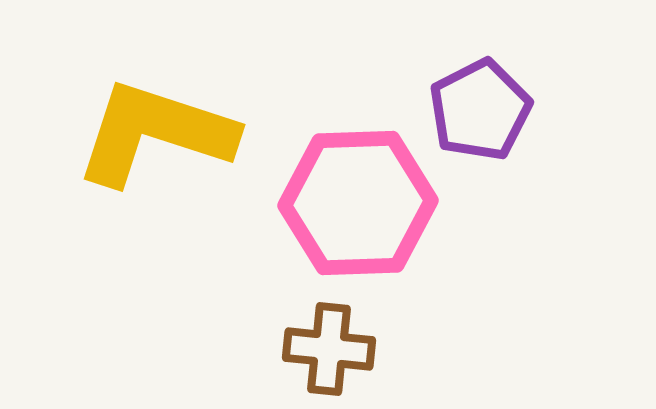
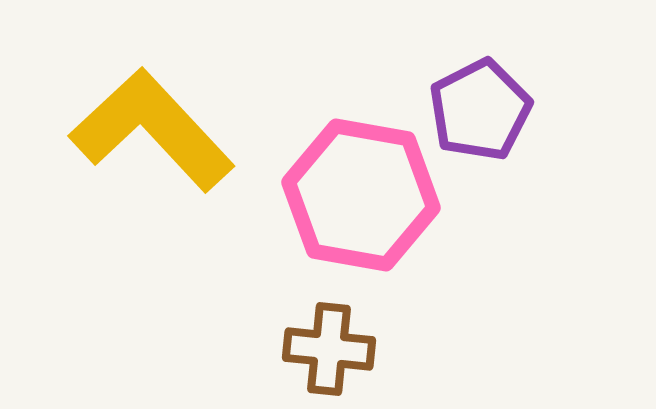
yellow L-shape: moved 3 px left, 3 px up; rotated 29 degrees clockwise
pink hexagon: moved 3 px right, 8 px up; rotated 12 degrees clockwise
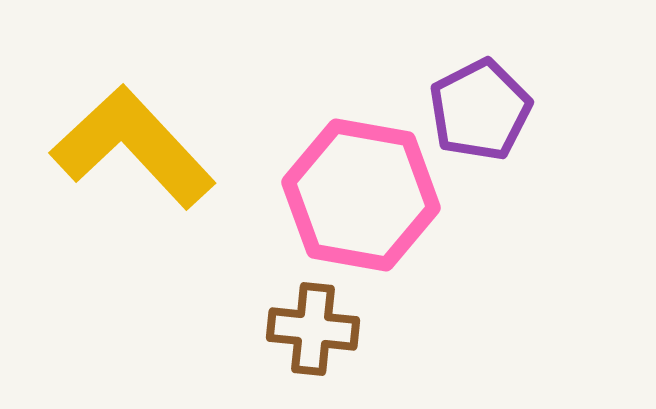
yellow L-shape: moved 19 px left, 17 px down
brown cross: moved 16 px left, 20 px up
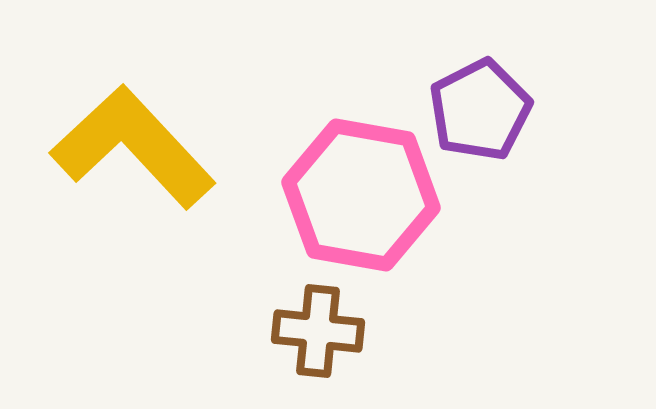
brown cross: moved 5 px right, 2 px down
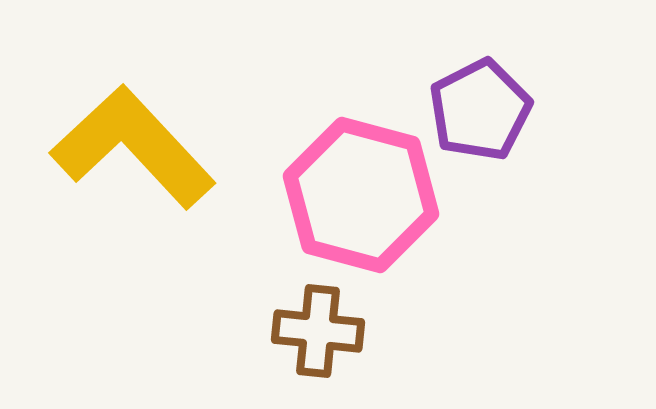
pink hexagon: rotated 5 degrees clockwise
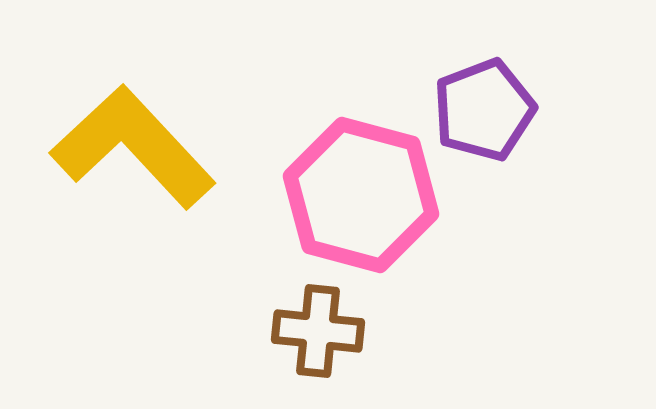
purple pentagon: moved 4 px right; rotated 6 degrees clockwise
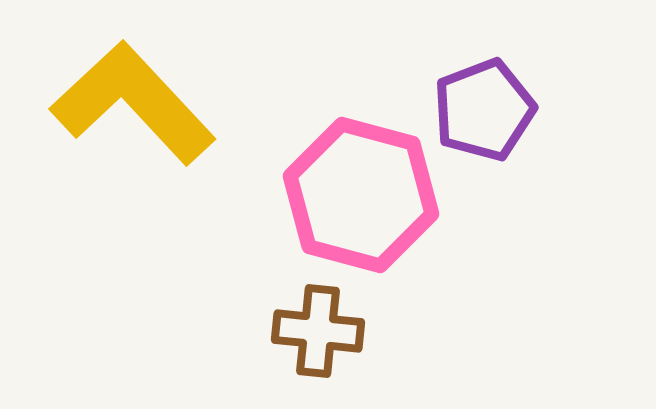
yellow L-shape: moved 44 px up
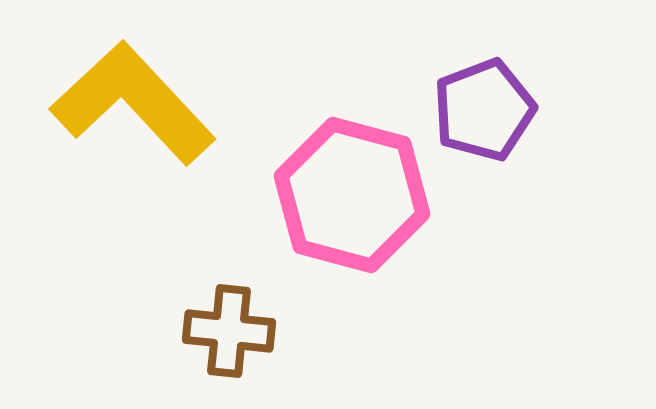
pink hexagon: moved 9 px left
brown cross: moved 89 px left
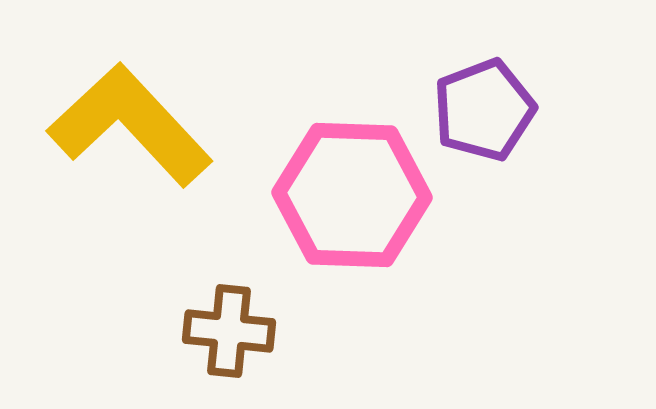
yellow L-shape: moved 3 px left, 22 px down
pink hexagon: rotated 13 degrees counterclockwise
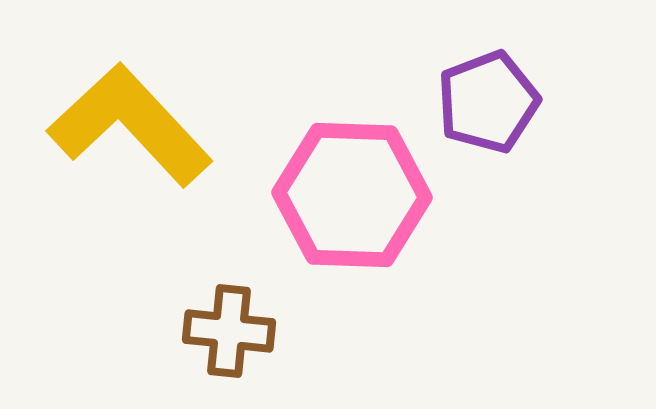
purple pentagon: moved 4 px right, 8 px up
